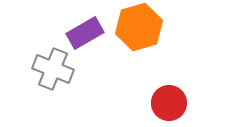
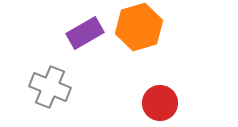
gray cross: moved 3 px left, 18 px down
red circle: moved 9 px left
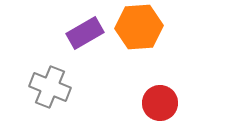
orange hexagon: rotated 12 degrees clockwise
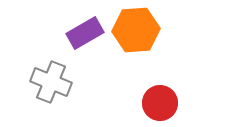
orange hexagon: moved 3 px left, 3 px down
gray cross: moved 1 px right, 5 px up
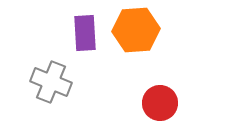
purple rectangle: rotated 63 degrees counterclockwise
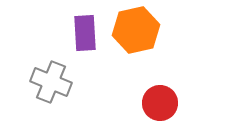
orange hexagon: rotated 9 degrees counterclockwise
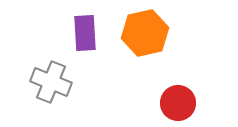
orange hexagon: moved 9 px right, 3 px down
red circle: moved 18 px right
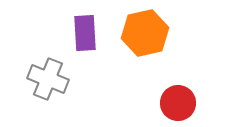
gray cross: moved 3 px left, 3 px up
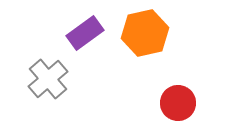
purple rectangle: rotated 57 degrees clockwise
gray cross: rotated 27 degrees clockwise
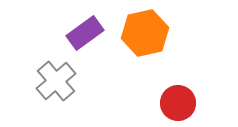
gray cross: moved 8 px right, 2 px down
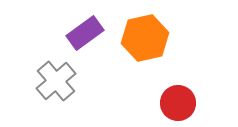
orange hexagon: moved 5 px down
